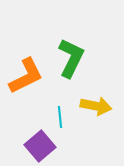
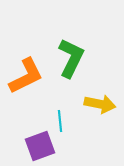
yellow arrow: moved 4 px right, 2 px up
cyan line: moved 4 px down
purple square: rotated 20 degrees clockwise
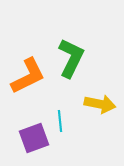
orange L-shape: moved 2 px right
purple square: moved 6 px left, 8 px up
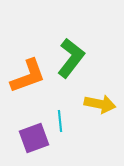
green L-shape: rotated 12 degrees clockwise
orange L-shape: rotated 6 degrees clockwise
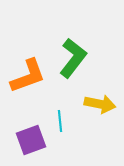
green L-shape: moved 2 px right
purple square: moved 3 px left, 2 px down
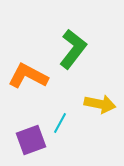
green L-shape: moved 9 px up
orange L-shape: rotated 132 degrees counterclockwise
cyan line: moved 2 px down; rotated 35 degrees clockwise
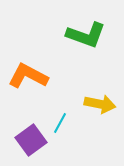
green L-shape: moved 13 px right, 14 px up; rotated 72 degrees clockwise
purple square: rotated 16 degrees counterclockwise
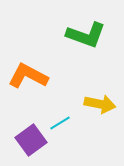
cyan line: rotated 30 degrees clockwise
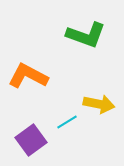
yellow arrow: moved 1 px left
cyan line: moved 7 px right, 1 px up
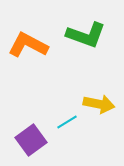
orange L-shape: moved 31 px up
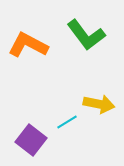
green L-shape: rotated 33 degrees clockwise
purple square: rotated 16 degrees counterclockwise
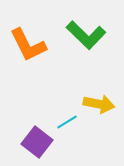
green L-shape: rotated 9 degrees counterclockwise
orange L-shape: rotated 144 degrees counterclockwise
purple square: moved 6 px right, 2 px down
